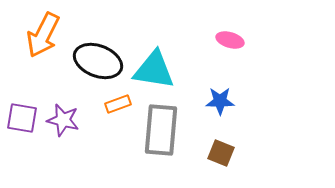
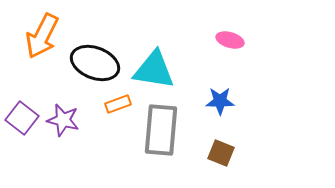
orange arrow: moved 1 px left, 1 px down
black ellipse: moved 3 px left, 2 px down
purple square: rotated 28 degrees clockwise
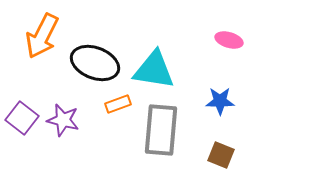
pink ellipse: moved 1 px left
brown square: moved 2 px down
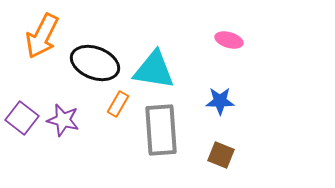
orange rectangle: rotated 40 degrees counterclockwise
gray rectangle: rotated 9 degrees counterclockwise
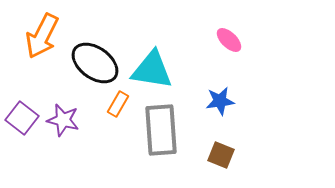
pink ellipse: rotated 28 degrees clockwise
black ellipse: rotated 15 degrees clockwise
cyan triangle: moved 2 px left
blue star: rotated 8 degrees counterclockwise
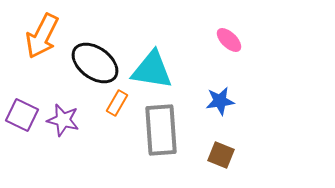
orange rectangle: moved 1 px left, 1 px up
purple square: moved 3 px up; rotated 12 degrees counterclockwise
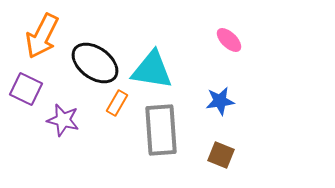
purple square: moved 4 px right, 26 px up
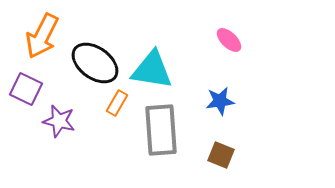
purple star: moved 4 px left, 1 px down
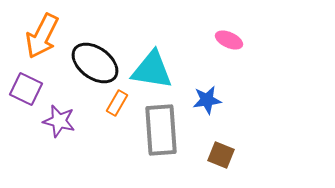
pink ellipse: rotated 20 degrees counterclockwise
blue star: moved 13 px left, 1 px up
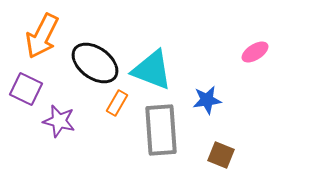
pink ellipse: moved 26 px right, 12 px down; rotated 56 degrees counterclockwise
cyan triangle: rotated 12 degrees clockwise
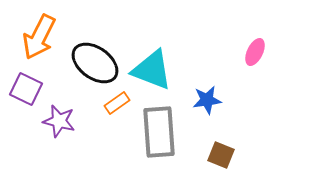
orange arrow: moved 3 px left, 1 px down
pink ellipse: rotated 32 degrees counterclockwise
orange rectangle: rotated 25 degrees clockwise
gray rectangle: moved 2 px left, 2 px down
